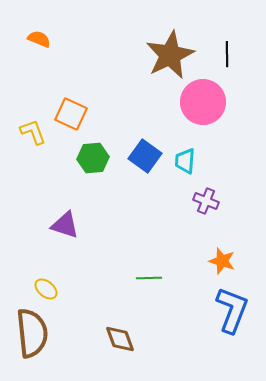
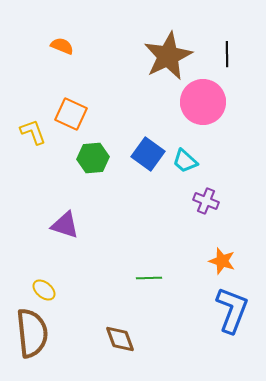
orange semicircle: moved 23 px right, 7 px down
brown star: moved 2 px left, 1 px down
blue square: moved 3 px right, 2 px up
cyan trapezoid: rotated 52 degrees counterclockwise
yellow ellipse: moved 2 px left, 1 px down
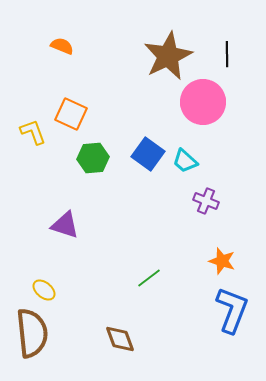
green line: rotated 35 degrees counterclockwise
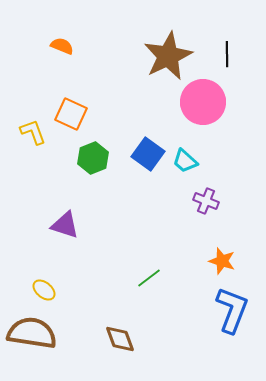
green hexagon: rotated 16 degrees counterclockwise
brown semicircle: rotated 75 degrees counterclockwise
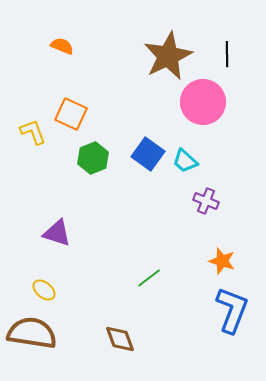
purple triangle: moved 8 px left, 8 px down
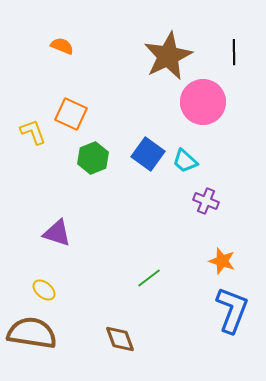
black line: moved 7 px right, 2 px up
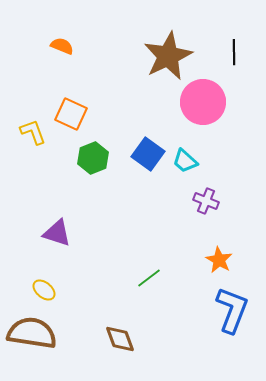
orange star: moved 3 px left, 1 px up; rotated 12 degrees clockwise
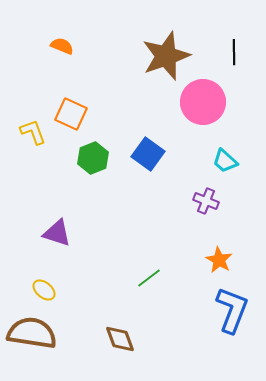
brown star: moved 2 px left; rotated 6 degrees clockwise
cyan trapezoid: moved 40 px right
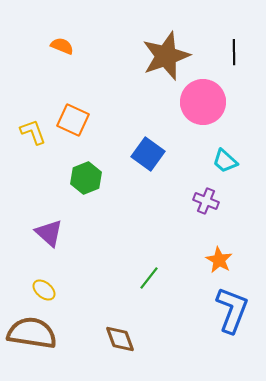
orange square: moved 2 px right, 6 px down
green hexagon: moved 7 px left, 20 px down
purple triangle: moved 8 px left; rotated 24 degrees clockwise
green line: rotated 15 degrees counterclockwise
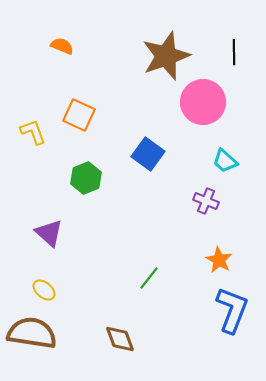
orange square: moved 6 px right, 5 px up
